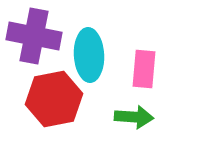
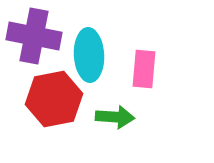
green arrow: moved 19 px left
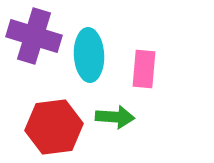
purple cross: rotated 6 degrees clockwise
red hexagon: moved 28 px down; rotated 4 degrees clockwise
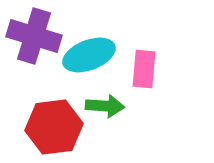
cyan ellipse: rotated 72 degrees clockwise
green arrow: moved 10 px left, 11 px up
